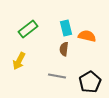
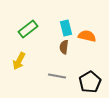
brown semicircle: moved 2 px up
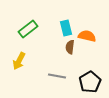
brown semicircle: moved 6 px right
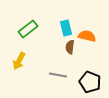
gray line: moved 1 px right, 1 px up
black pentagon: rotated 20 degrees counterclockwise
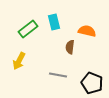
cyan rectangle: moved 12 px left, 6 px up
orange semicircle: moved 5 px up
black pentagon: moved 2 px right, 1 px down
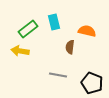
yellow arrow: moved 1 px right, 10 px up; rotated 72 degrees clockwise
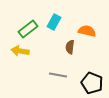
cyan rectangle: rotated 42 degrees clockwise
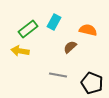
orange semicircle: moved 1 px right, 1 px up
brown semicircle: rotated 40 degrees clockwise
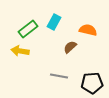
gray line: moved 1 px right, 1 px down
black pentagon: rotated 25 degrees counterclockwise
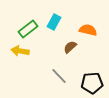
gray line: rotated 36 degrees clockwise
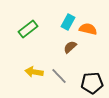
cyan rectangle: moved 14 px right
orange semicircle: moved 1 px up
yellow arrow: moved 14 px right, 21 px down
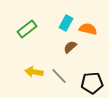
cyan rectangle: moved 2 px left, 1 px down
green rectangle: moved 1 px left
